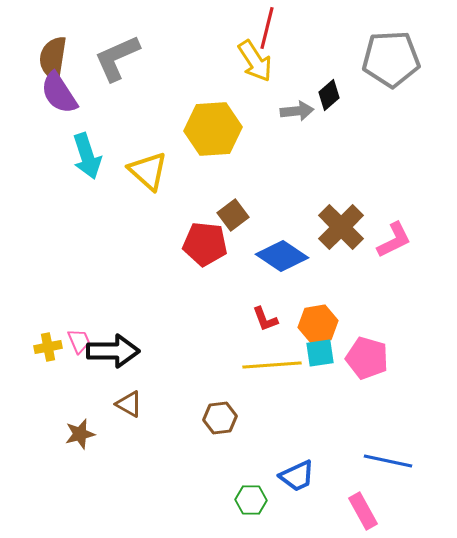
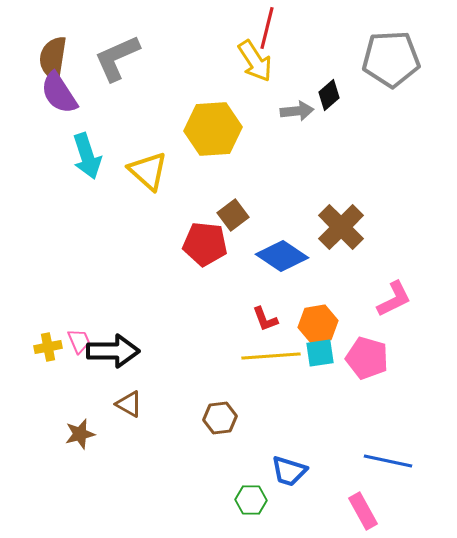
pink L-shape: moved 59 px down
yellow line: moved 1 px left, 9 px up
blue trapezoid: moved 8 px left, 5 px up; rotated 42 degrees clockwise
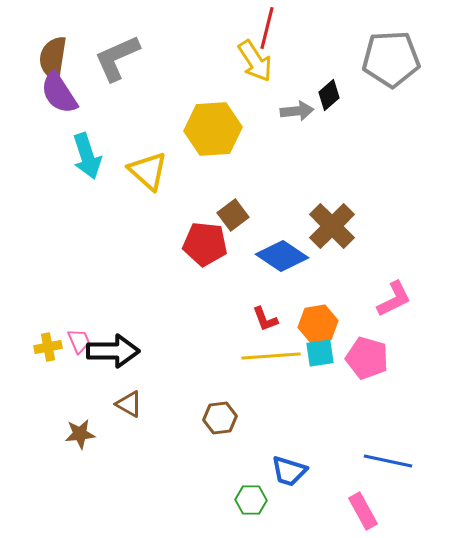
brown cross: moved 9 px left, 1 px up
brown star: rotated 8 degrees clockwise
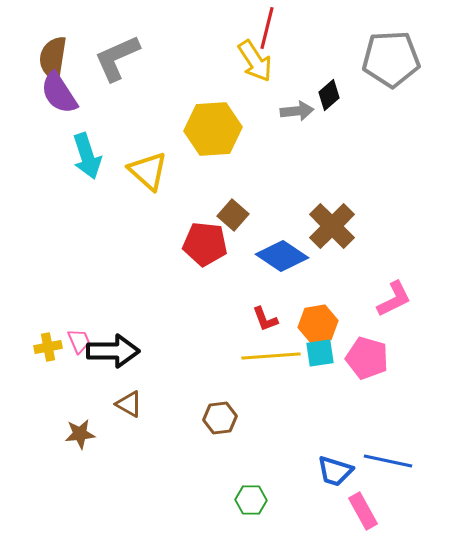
brown square: rotated 12 degrees counterclockwise
blue trapezoid: moved 46 px right
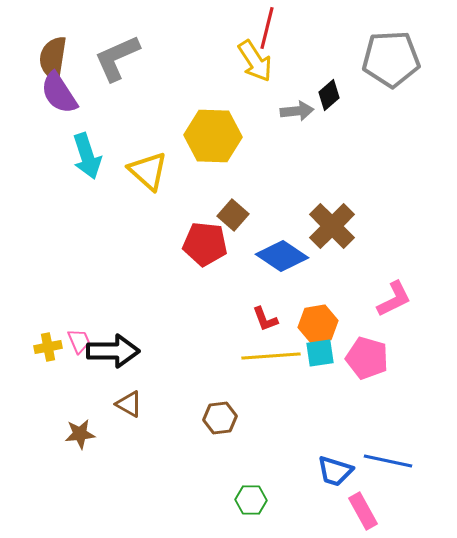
yellow hexagon: moved 7 px down; rotated 6 degrees clockwise
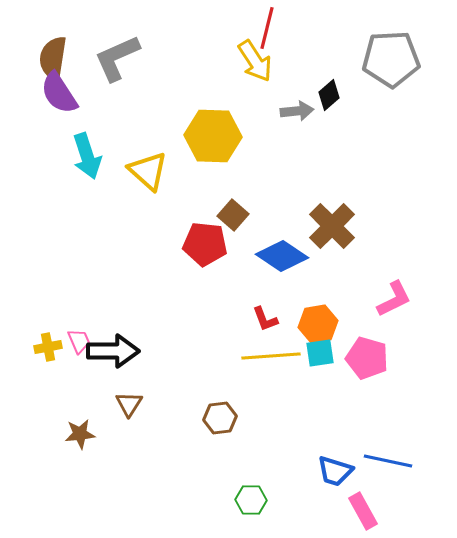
brown triangle: rotated 32 degrees clockwise
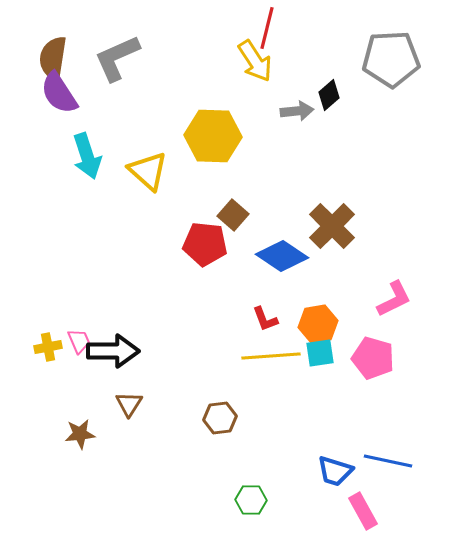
pink pentagon: moved 6 px right
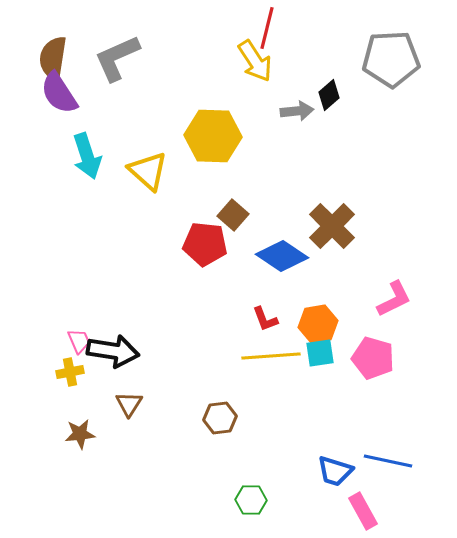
yellow cross: moved 22 px right, 25 px down
black arrow: rotated 9 degrees clockwise
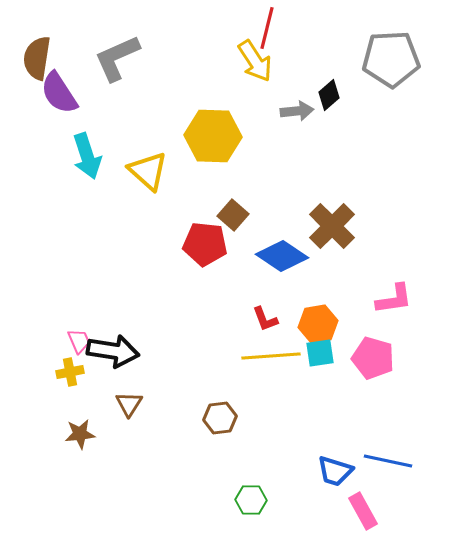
brown semicircle: moved 16 px left
pink L-shape: rotated 18 degrees clockwise
